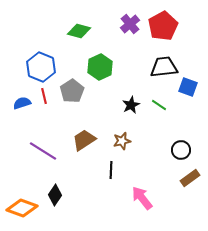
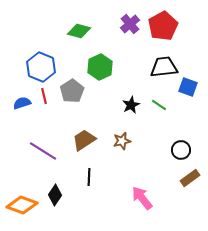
black line: moved 22 px left, 7 px down
orange diamond: moved 3 px up
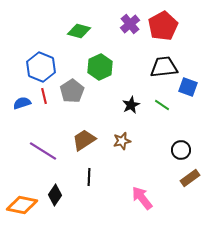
green line: moved 3 px right
orange diamond: rotated 8 degrees counterclockwise
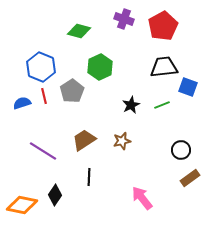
purple cross: moved 6 px left, 5 px up; rotated 30 degrees counterclockwise
green line: rotated 56 degrees counterclockwise
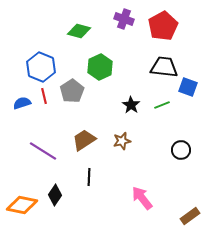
black trapezoid: rotated 12 degrees clockwise
black star: rotated 12 degrees counterclockwise
brown rectangle: moved 38 px down
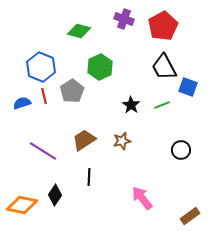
black trapezoid: rotated 124 degrees counterclockwise
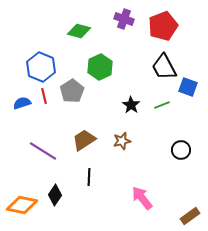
red pentagon: rotated 8 degrees clockwise
